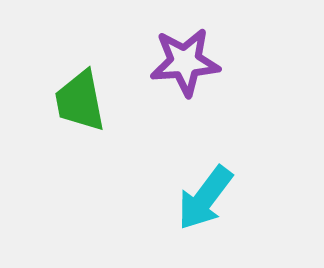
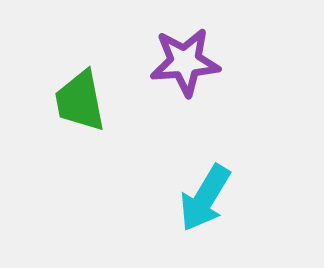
cyan arrow: rotated 6 degrees counterclockwise
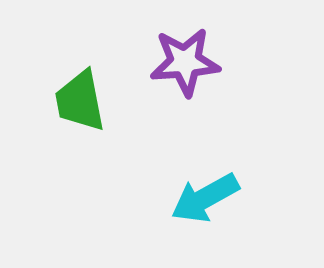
cyan arrow: rotated 30 degrees clockwise
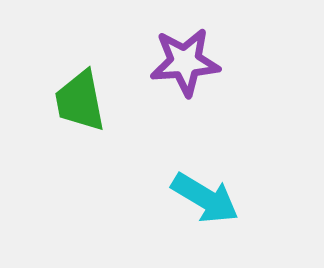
cyan arrow: rotated 120 degrees counterclockwise
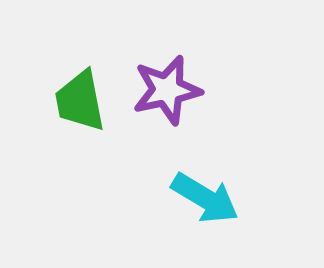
purple star: moved 18 px left, 28 px down; rotated 8 degrees counterclockwise
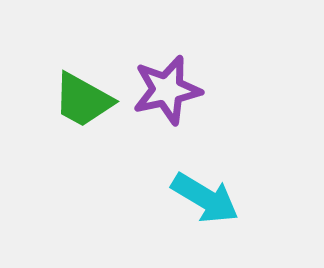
green trapezoid: moved 3 px right, 1 px up; rotated 50 degrees counterclockwise
